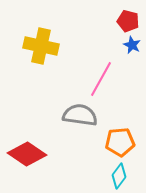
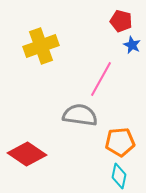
red pentagon: moved 7 px left
yellow cross: rotated 32 degrees counterclockwise
cyan diamond: rotated 25 degrees counterclockwise
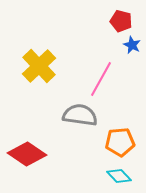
yellow cross: moved 2 px left, 20 px down; rotated 24 degrees counterclockwise
cyan diamond: rotated 55 degrees counterclockwise
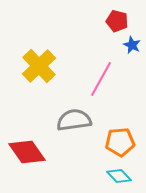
red pentagon: moved 4 px left
gray semicircle: moved 6 px left, 5 px down; rotated 16 degrees counterclockwise
red diamond: moved 2 px up; rotated 21 degrees clockwise
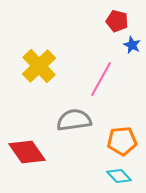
orange pentagon: moved 2 px right, 1 px up
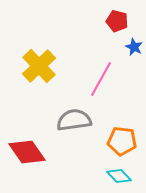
blue star: moved 2 px right, 2 px down
orange pentagon: rotated 12 degrees clockwise
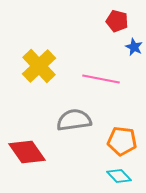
pink line: rotated 72 degrees clockwise
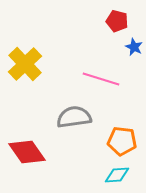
yellow cross: moved 14 px left, 2 px up
pink line: rotated 6 degrees clockwise
gray semicircle: moved 3 px up
cyan diamond: moved 2 px left, 1 px up; rotated 50 degrees counterclockwise
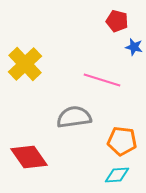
blue star: rotated 12 degrees counterclockwise
pink line: moved 1 px right, 1 px down
red diamond: moved 2 px right, 5 px down
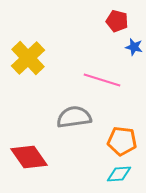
yellow cross: moved 3 px right, 6 px up
cyan diamond: moved 2 px right, 1 px up
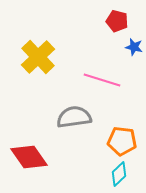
yellow cross: moved 10 px right, 1 px up
cyan diamond: rotated 40 degrees counterclockwise
